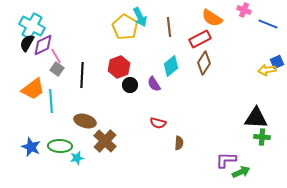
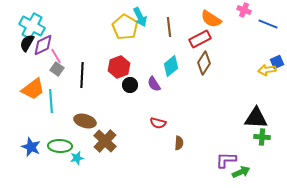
orange semicircle: moved 1 px left, 1 px down
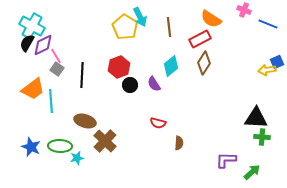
green arrow: moved 11 px right; rotated 18 degrees counterclockwise
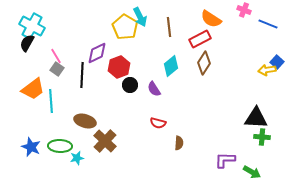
purple diamond: moved 54 px right, 8 px down
blue square: rotated 24 degrees counterclockwise
purple semicircle: moved 5 px down
purple L-shape: moved 1 px left
green arrow: rotated 72 degrees clockwise
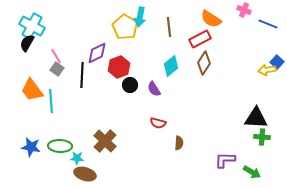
cyan arrow: rotated 36 degrees clockwise
orange trapezoid: moved 1 px left, 1 px down; rotated 90 degrees clockwise
brown ellipse: moved 53 px down
blue star: rotated 12 degrees counterclockwise
cyan star: rotated 16 degrees clockwise
